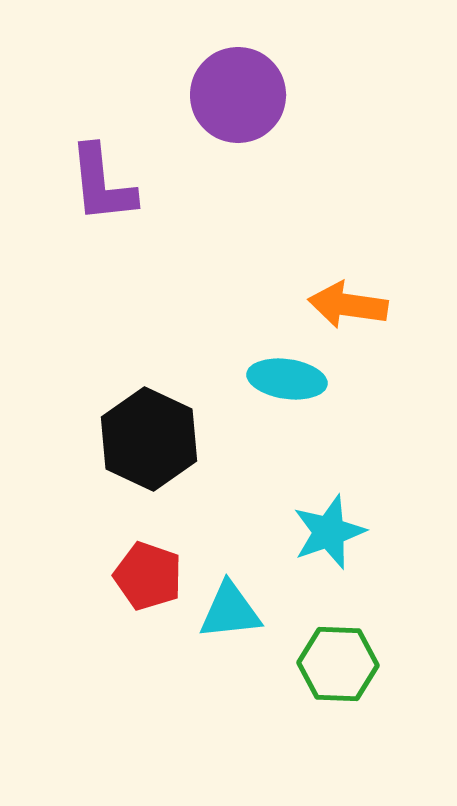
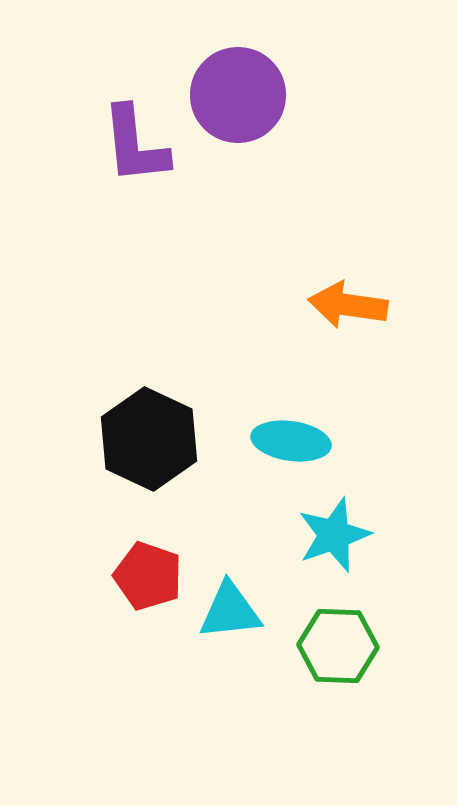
purple L-shape: moved 33 px right, 39 px up
cyan ellipse: moved 4 px right, 62 px down
cyan star: moved 5 px right, 3 px down
green hexagon: moved 18 px up
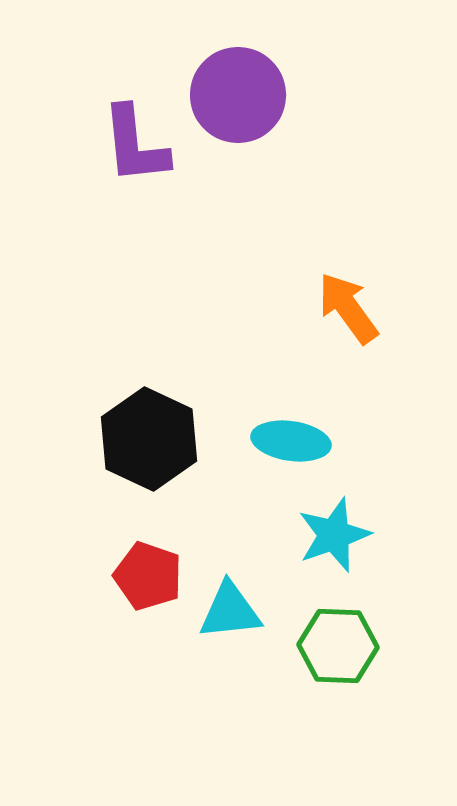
orange arrow: moved 3 px down; rotated 46 degrees clockwise
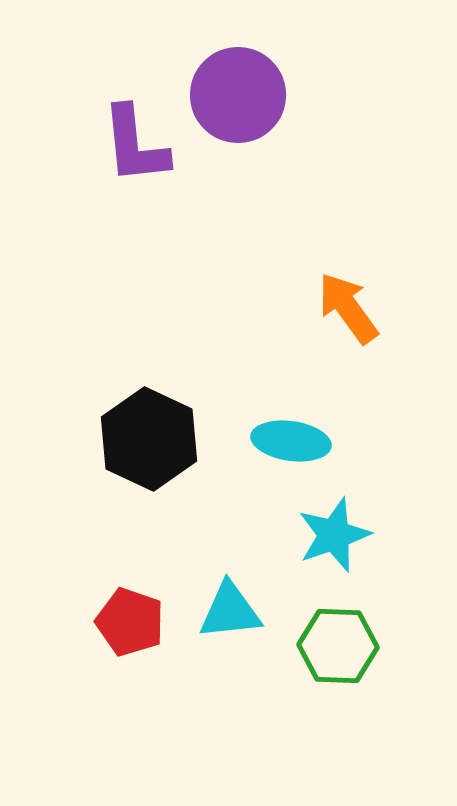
red pentagon: moved 18 px left, 46 px down
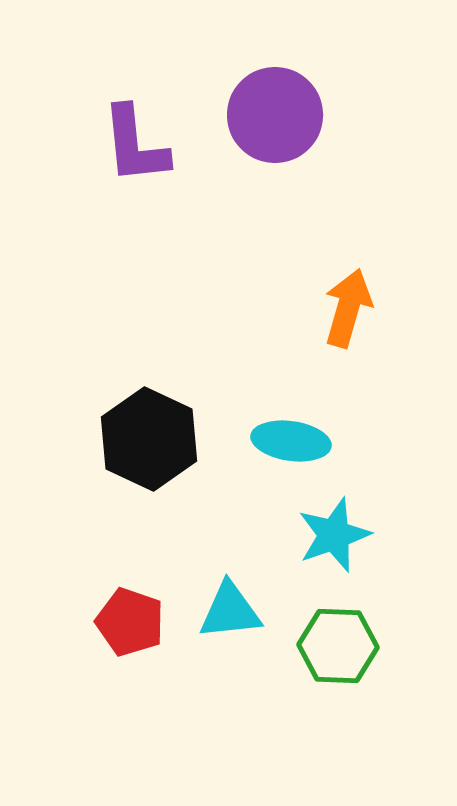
purple circle: moved 37 px right, 20 px down
orange arrow: rotated 52 degrees clockwise
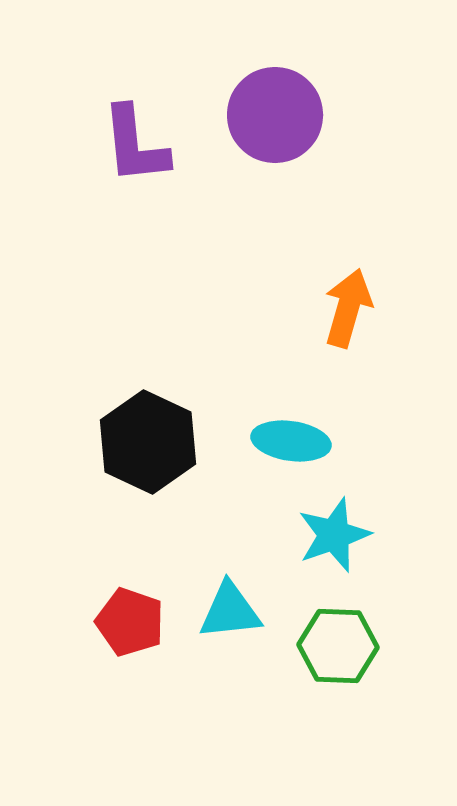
black hexagon: moved 1 px left, 3 px down
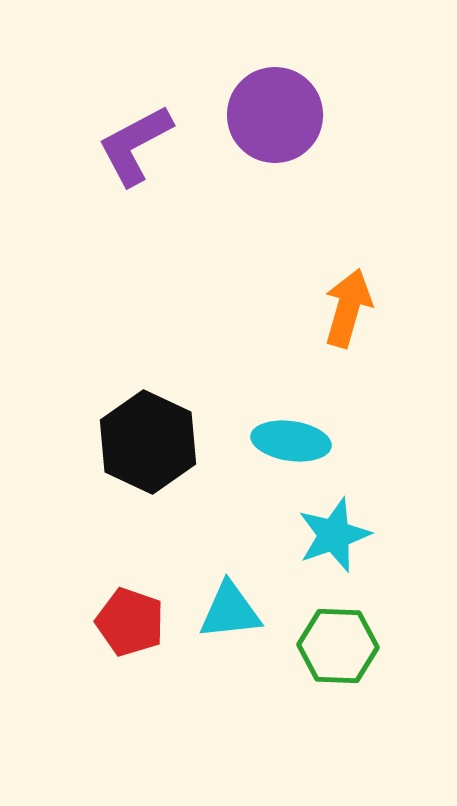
purple L-shape: rotated 68 degrees clockwise
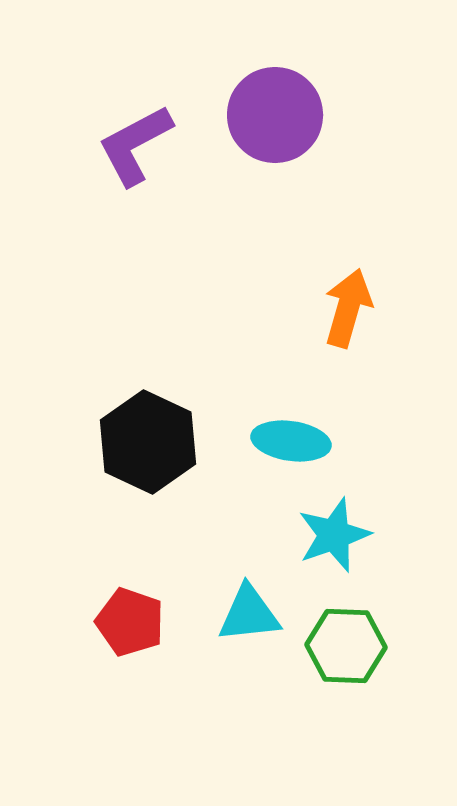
cyan triangle: moved 19 px right, 3 px down
green hexagon: moved 8 px right
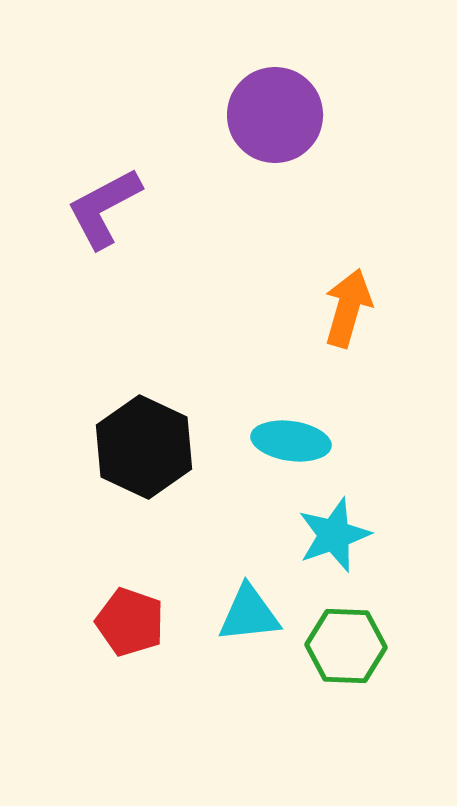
purple L-shape: moved 31 px left, 63 px down
black hexagon: moved 4 px left, 5 px down
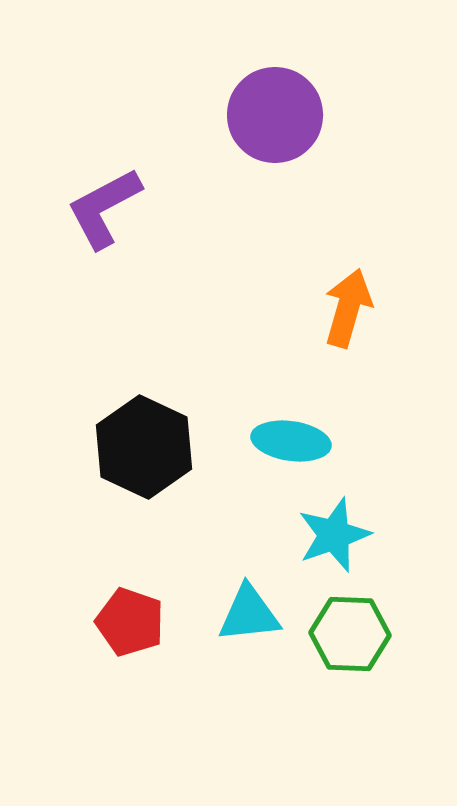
green hexagon: moved 4 px right, 12 px up
